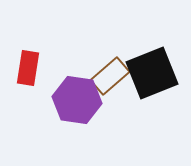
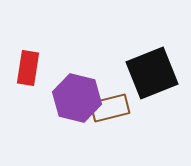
brown rectangle: moved 32 px down; rotated 27 degrees clockwise
purple hexagon: moved 2 px up; rotated 6 degrees clockwise
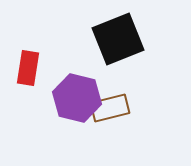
black square: moved 34 px left, 34 px up
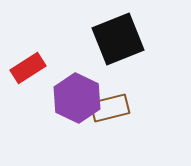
red rectangle: rotated 48 degrees clockwise
purple hexagon: rotated 12 degrees clockwise
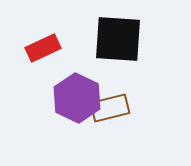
black square: rotated 26 degrees clockwise
red rectangle: moved 15 px right, 20 px up; rotated 8 degrees clockwise
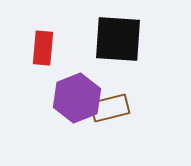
red rectangle: rotated 60 degrees counterclockwise
purple hexagon: rotated 12 degrees clockwise
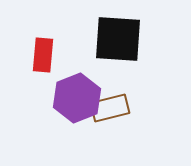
red rectangle: moved 7 px down
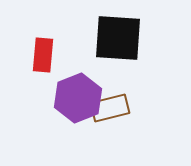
black square: moved 1 px up
purple hexagon: moved 1 px right
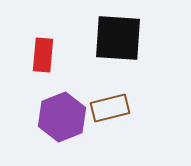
purple hexagon: moved 16 px left, 19 px down
